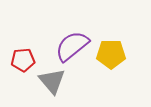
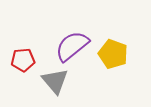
yellow pentagon: moved 2 px right; rotated 20 degrees clockwise
gray triangle: moved 3 px right
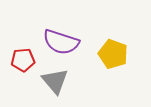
purple semicircle: moved 11 px left, 4 px up; rotated 123 degrees counterclockwise
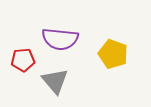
purple semicircle: moved 1 px left, 3 px up; rotated 12 degrees counterclockwise
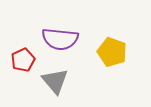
yellow pentagon: moved 1 px left, 2 px up
red pentagon: rotated 20 degrees counterclockwise
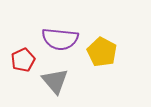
yellow pentagon: moved 10 px left; rotated 8 degrees clockwise
